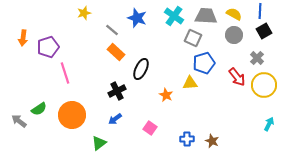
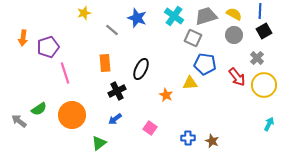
gray trapezoid: rotated 20 degrees counterclockwise
orange rectangle: moved 11 px left, 11 px down; rotated 42 degrees clockwise
blue pentagon: moved 1 px right, 1 px down; rotated 25 degrees clockwise
blue cross: moved 1 px right, 1 px up
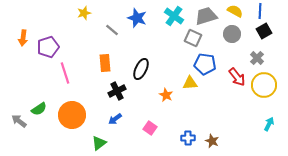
yellow semicircle: moved 1 px right, 3 px up
gray circle: moved 2 px left, 1 px up
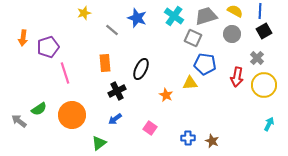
red arrow: rotated 48 degrees clockwise
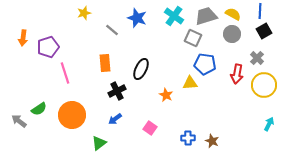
yellow semicircle: moved 2 px left, 3 px down
red arrow: moved 3 px up
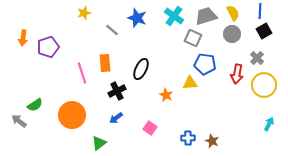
yellow semicircle: moved 1 px up; rotated 35 degrees clockwise
pink line: moved 17 px right
green semicircle: moved 4 px left, 4 px up
blue arrow: moved 1 px right, 1 px up
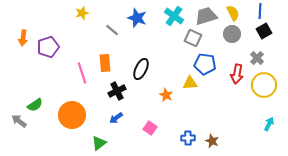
yellow star: moved 2 px left
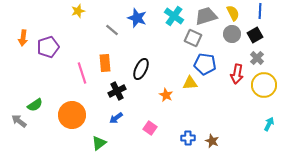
yellow star: moved 4 px left, 2 px up
black square: moved 9 px left, 4 px down
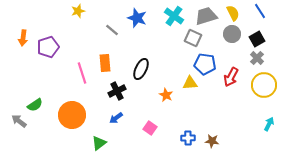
blue line: rotated 35 degrees counterclockwise
black square: moved 2 px right, 4 px down
red arrow: moved 6 px left, 3 px down; rotated 18 degrees clockwise
brown star: rotated 16 degrees counterclockwise
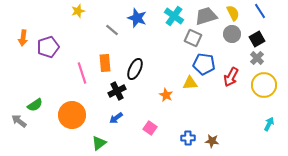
blue pentagon: moved 1 px left
black ellipse: moved 6 px left
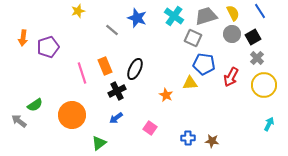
black square: moved 4 px left, 2 px up
orange rectangle: moved 3 px down; rotated 18 degrees counterclockwise
